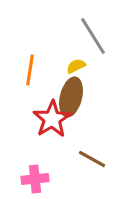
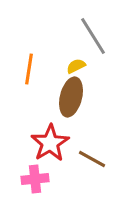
orange line: moved 1 px left, 1 px up
red star: moved 2 px left, 24 px down
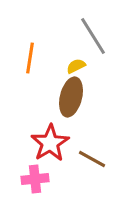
orange line: moved 1 px right, 11 px up
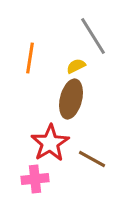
brown ellipse: moved 2 px down
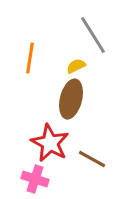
gray line: moved 1 px up
red star: rotated 12 degrees counterclockwise
pink cross: rotated 24 degrees clockwise
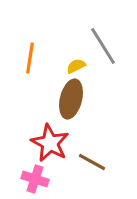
gray line: moved 10 px right, 11 px down
brown line: moved 3 px down
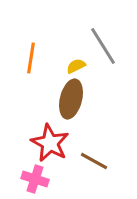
orange line: moved 1 px right
brown line: moved 2 px right, 1 px up
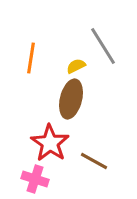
red star: rotated 6 degrees clockwise
